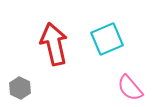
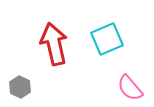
gray hexagon: moved 1 px up
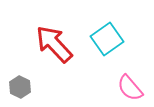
cyan square: rotated 12 degrees counterclockwise
red arrow: rotated 30 degrees counterclockwise
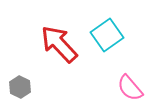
cyan square: moved 4 px up
red arrow: moved 5 px right
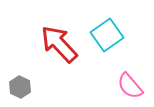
pink semicircle: moved 2 px up
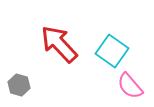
cyan square: moved 5 px right, 16 px down; rotated 20 degrees counterclockwise
gray hexagon: moved 1 px left, 2 px up; rotated 10 degrees counterclockwise
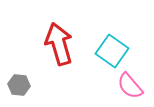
red arrow: rotated 27 degrees clockwise
gray hexagon: rotated 10 degrees counterclockwise
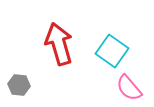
pink semicircle: moved 1 px left, 2 px down
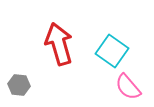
pink semicircle: moved 1 px left, 1 px up
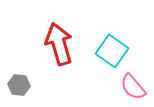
pink semicircle: moved 5 px right
